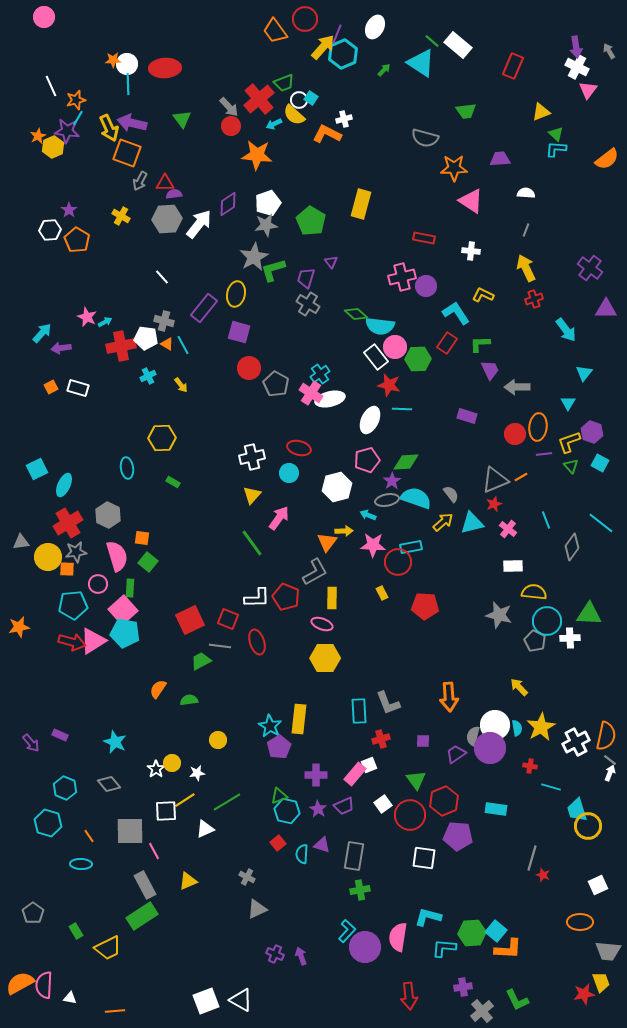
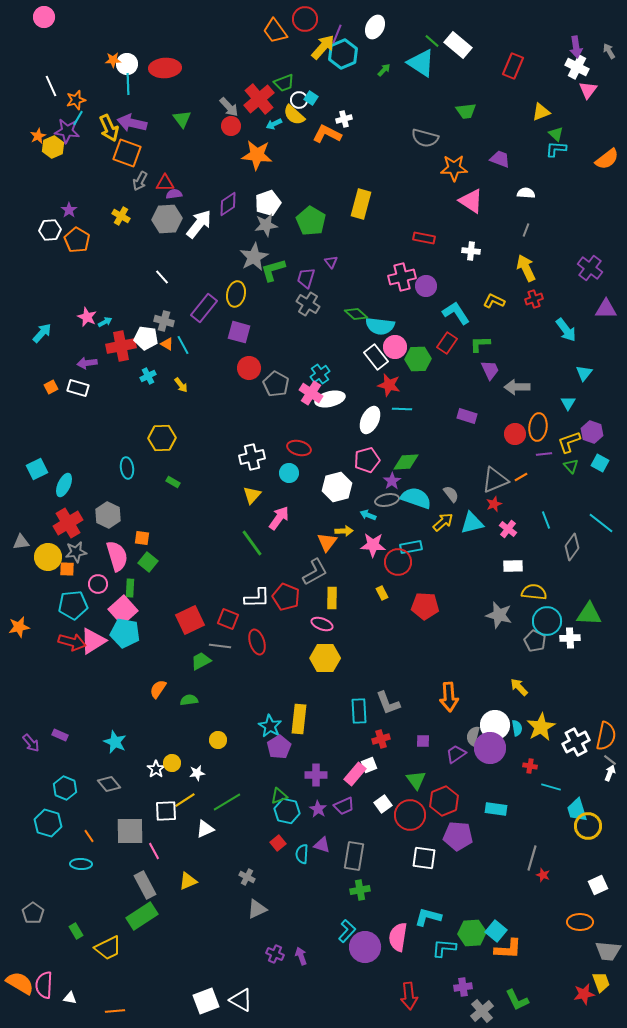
purple trapezoid at (500, 159): rotated 25 degrees clockwise
yellow L-shape at (483, 295): moved 11 px right, 6 px down
purple arrow at (61, 348): moved 26 px right, 15 px down
orange semicircle at (20, 983): rotated 60 degrees clockwise
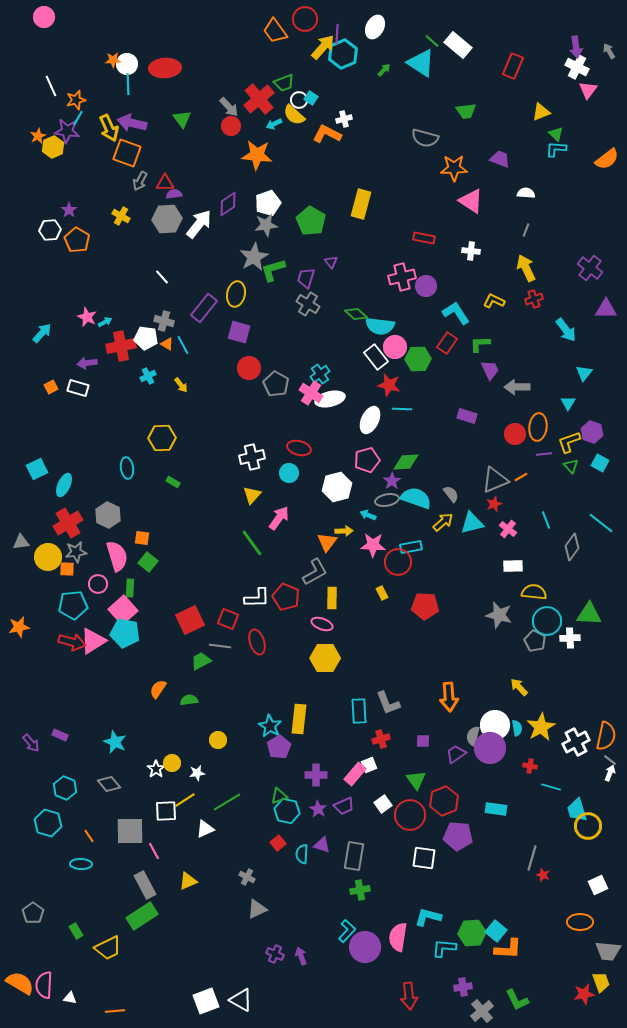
purple line at (337, 34): rotated 18 degrees counterclockwise
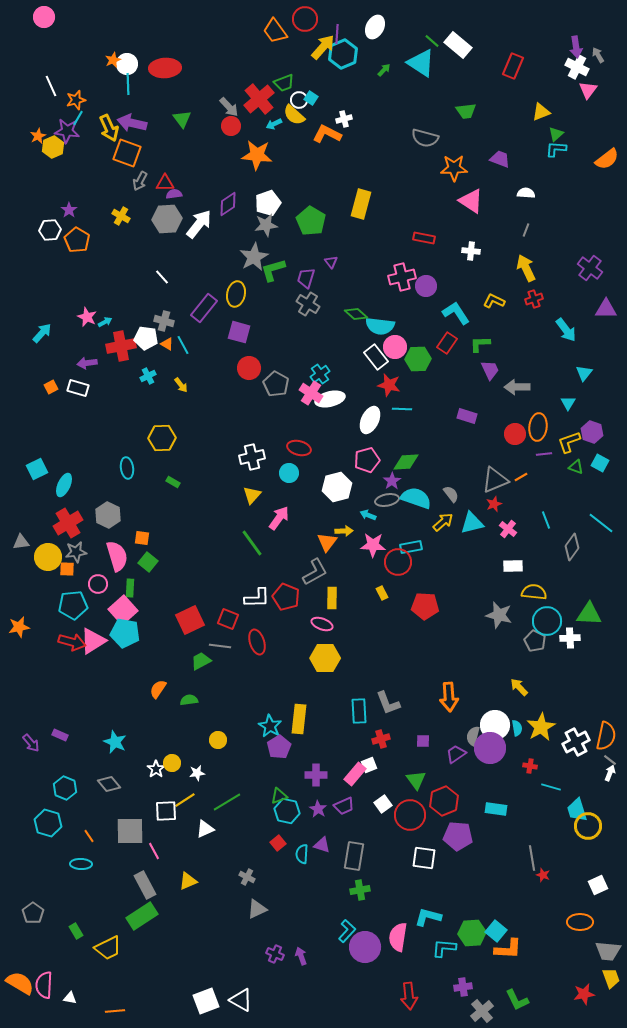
gray arrow at (609, 51): moved 11 px left, 4 px down
orange star at (113, 60): rotated 21 degrees counterclockwise
green triangle at (556, 134): rotated 35 degrees clockwise
green triangle at (571, 466): moved 5 px right, 1 px down; rotated 28 degrees counterclockwise
gray line at (532, 858): rotated 25 degrees counterclockwise
yellow trapezoid at (601, 982): moved 10 px right, 4 px up
